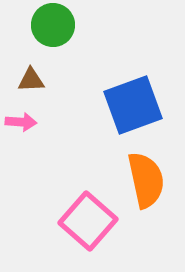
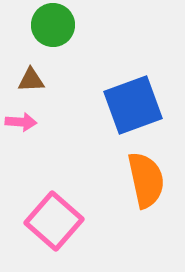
pink square: moved 34 px left
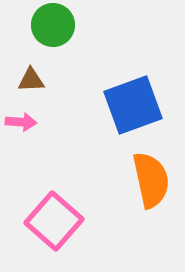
orange semicircle: moved 5 px right
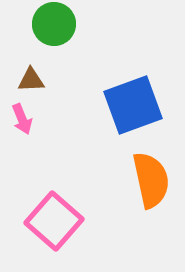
green circle: moved 1 px right, 1 px up
pink arrow: moved 1 px right, 3 px up; rotated 64 degrees clockwise
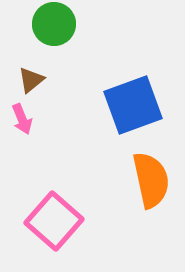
brown triangle: rotated 36 degrees counterclockwise
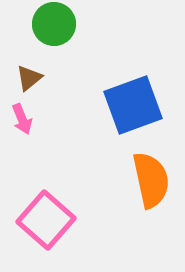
brown triangle: moved 2 px left, 2 px up
pink square: moved 8 px left, 1 px up
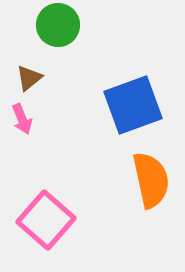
green circle: moved 4 px right, 1 px down
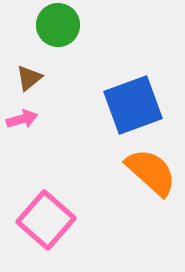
pink arrow: rotated 84 degrees counterclockwise
orange semicircle: moved 8 px up; rotated 36 degrees counterclockwise
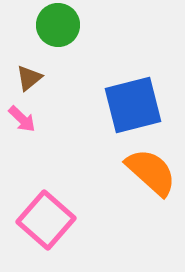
blue square: rotated 6 degrees clockwise
pink arrow: rotated 60 degrees clockwise
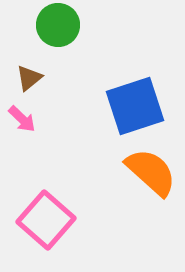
blue square: moved 2 px right, 1 px down; rotated 4 degrees counterclockwise
